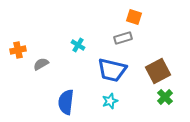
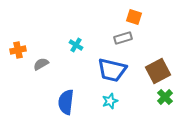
cyan cross: moved 2 px left
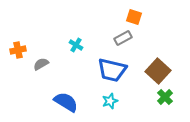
gray rectangle: rotated 12 degrees counterclockwise
brown square: rotated 20 degrees counterclockwise
blue semicircle: rotated 115 degrees clockwise
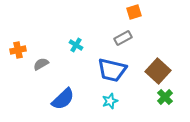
orange square: moved 5 px up; rotated 35 degrees counterclockwise
blue semicircle: moved 3 px left, 3 px up; rotated 105 degrees clockwise
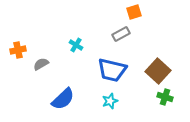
gray rectangle: moved 2 px left, 4 px up
green cross: rotated 28 degrees counterclockwise
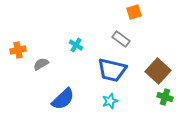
gray rectangle: moved 5 px down; rotated 66 degrees clockwise
